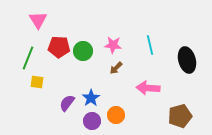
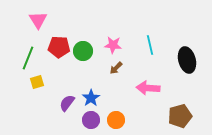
yellow square: rotated 24 degrees counterclockwise
orange circle: moved 5 px down
purple circle: moved 1 px left, 1 px up
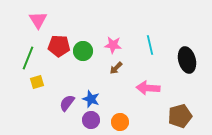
red pentagon: moved 1 px up
blue star: moved 1 px down; rotated 18 degrees counterclockwise
orange circle: moved 4 px right, 2 px down
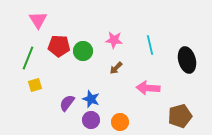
pink star: moved 1 px right, 5 px up
yellow square: moved 2 px left, 3 px down
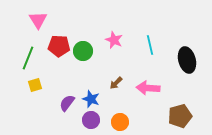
pink star: rotated 18 degrees clockwise
brown arrow: moved 15 px down
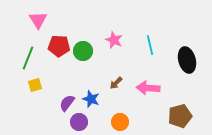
purple circle: moved 12 px left, 2 px down
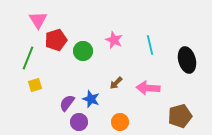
red pentagon: moved 3 px left, 6 px up; rotated 20 degrees counterclockwise
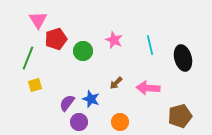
red pentagon: moved 1 px up
black ellipse: moved 4 px left, 2 px up
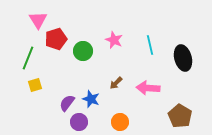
brown pentagon: rotated 25 degrees counterclockwise
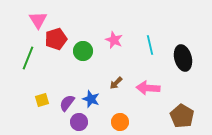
yellow square: moved 7 px right, 15 px down
brown pentagon: moved 2 px right
